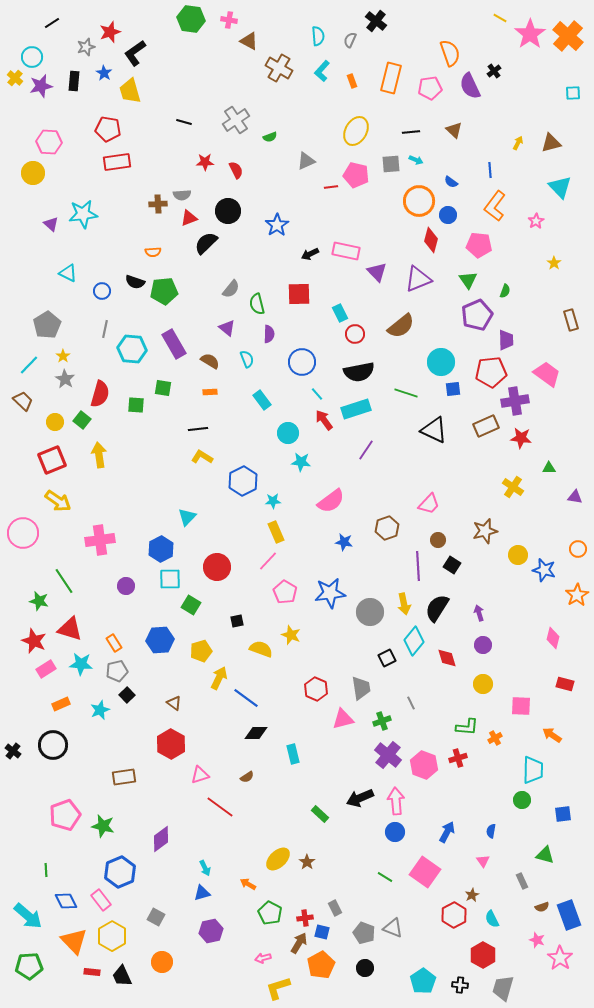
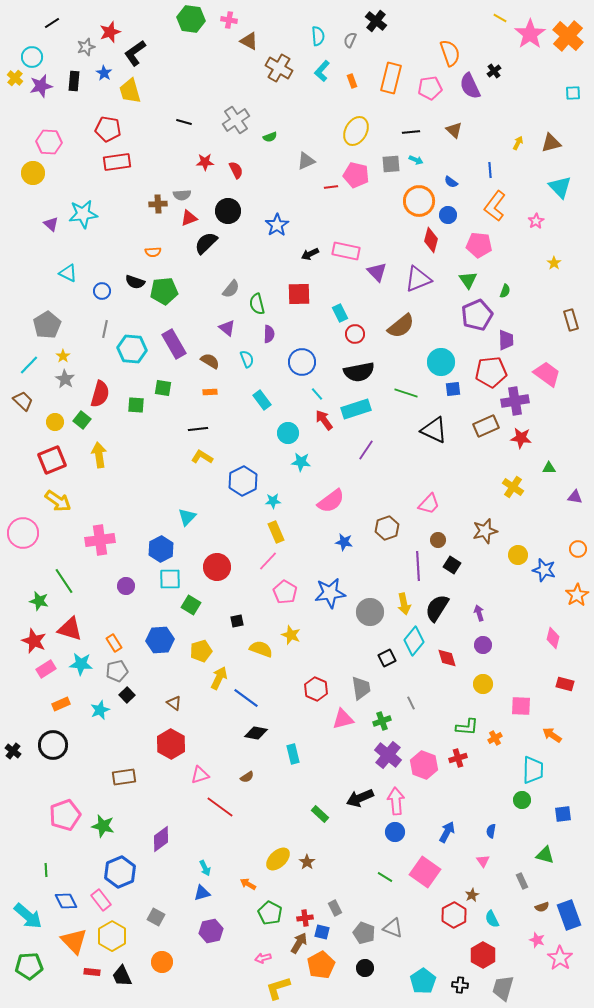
black diamond at (256, 733): rotated 10 degrees clockwise
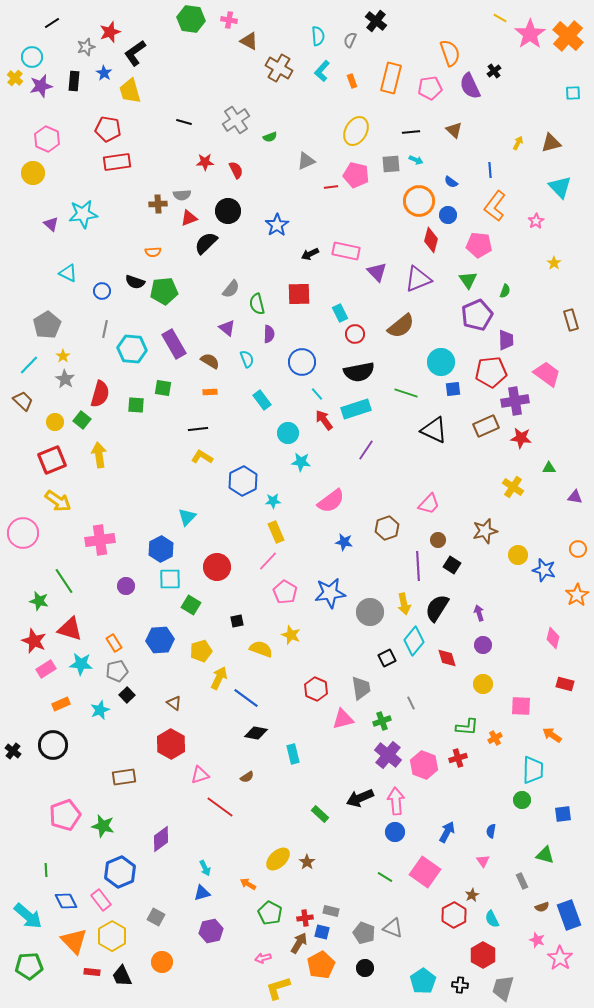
pink hexagon at (49, 142): moved 2 px left, 3 px up; rotated 20 degrees clockwise
gray rectangle at (335, 908): moved 4 px left, 3 px down; rotated 49 degrees counterclockwise
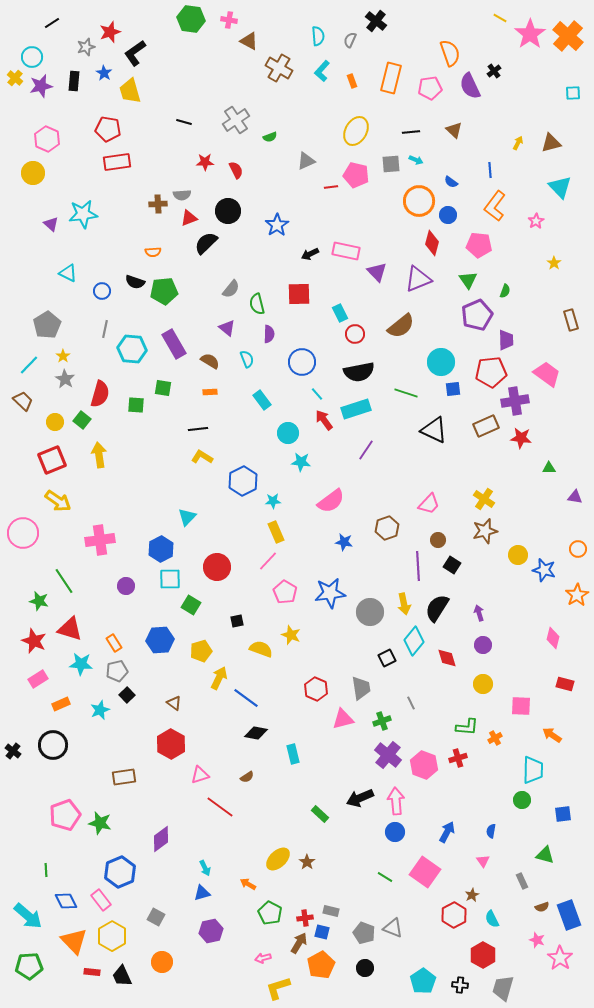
red diamond at (431, 240): moved 1 px right, 3 px down
yellow cross at (513, 487): moved 29 px left, 12 px down
pink rectangle at (46, 669): moved 8 px left, 10 px down
green star at (103, 826): moved 3 px left, 3 px up
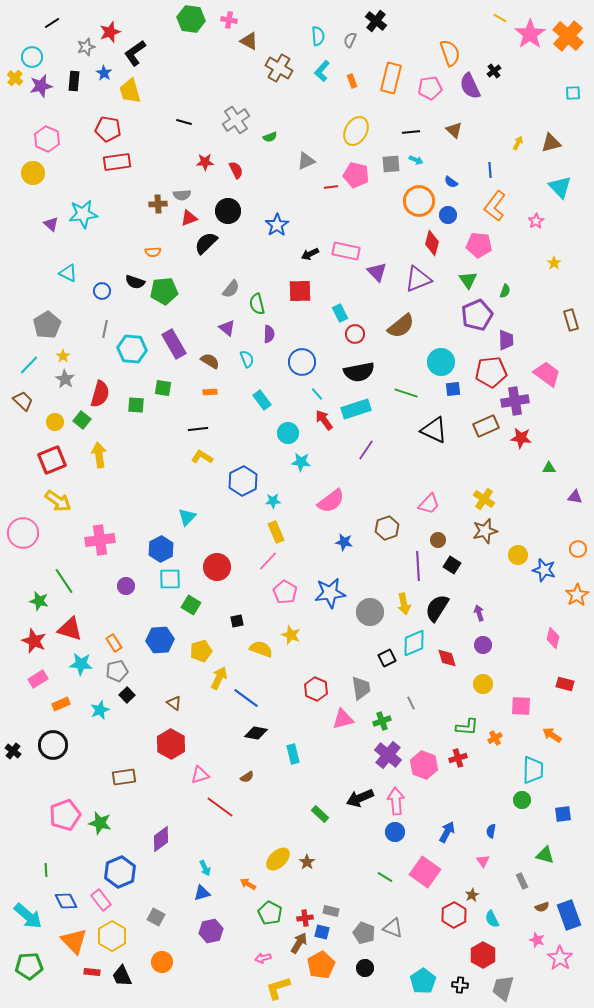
red square at (299, 294): moved 1 px right, 3 px up
cyan diamond at (414, 641): moved 2 px down; rotated 28 degrees clockwise
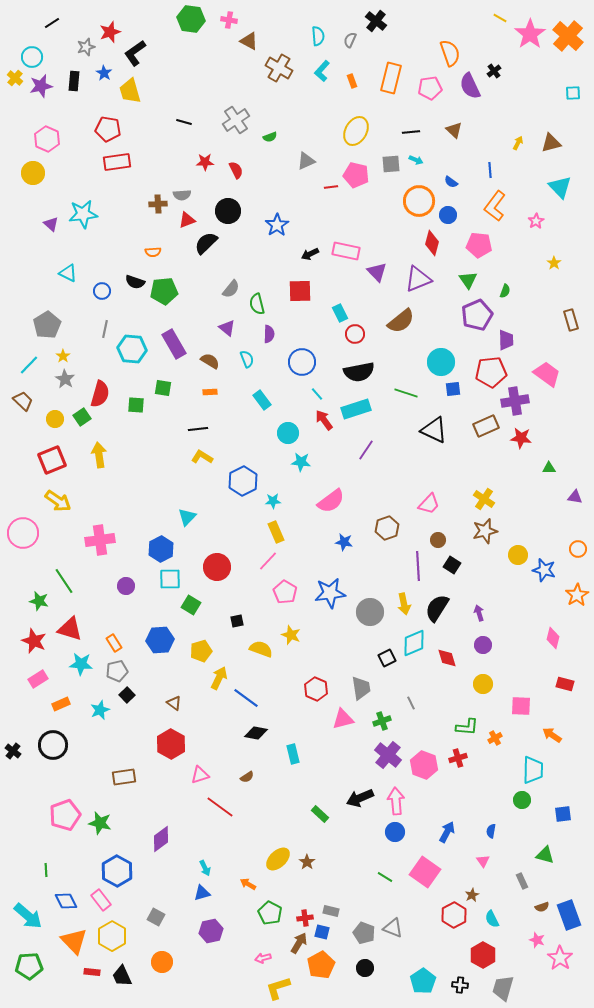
red triangle at (189, 218): moved 2 px left, 2 px down
brown semicircle at (401, 326): moved 5 px up
green square at (82, 420): moved 3 px up; rotated 18 degrees clockwise
yellow circle at (55, 422): moved 3 px up
blue hexagon at (120, 872): moved 3 px left, 1 px up; rotated 8 degrees counterclockwise
